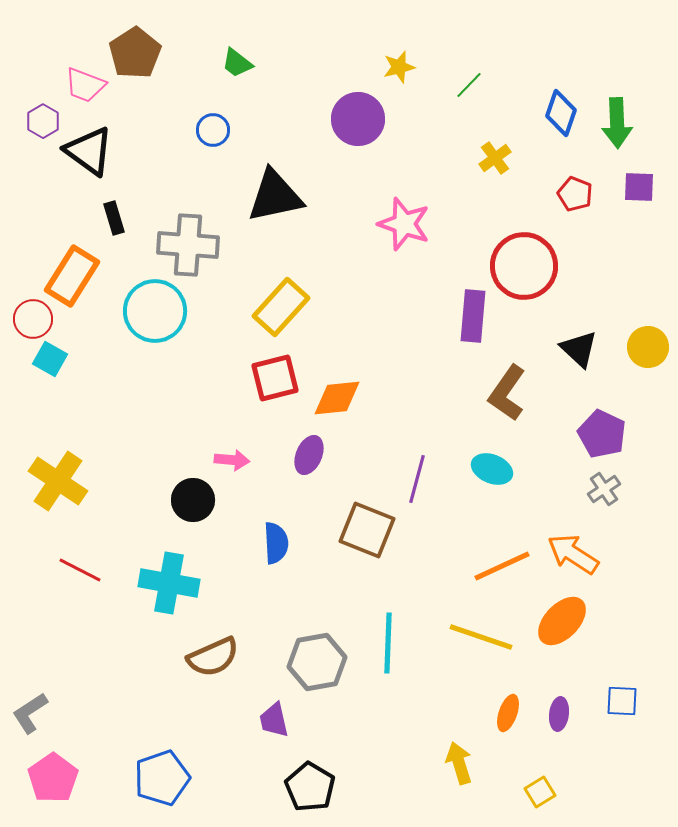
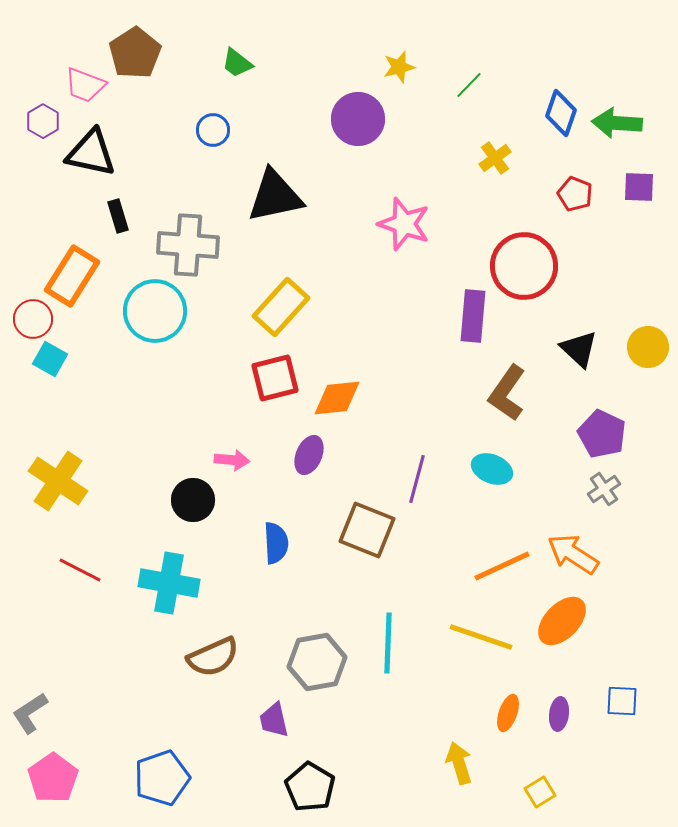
green arrow at (617, 123): rotated 96 degrees clockwise
black triangle at (89, 151): moved 2 px right, 2 px down; rotated 24 degrees counterclockwise
black rectangle at (114, 218): moved 4 px right, 2 px up
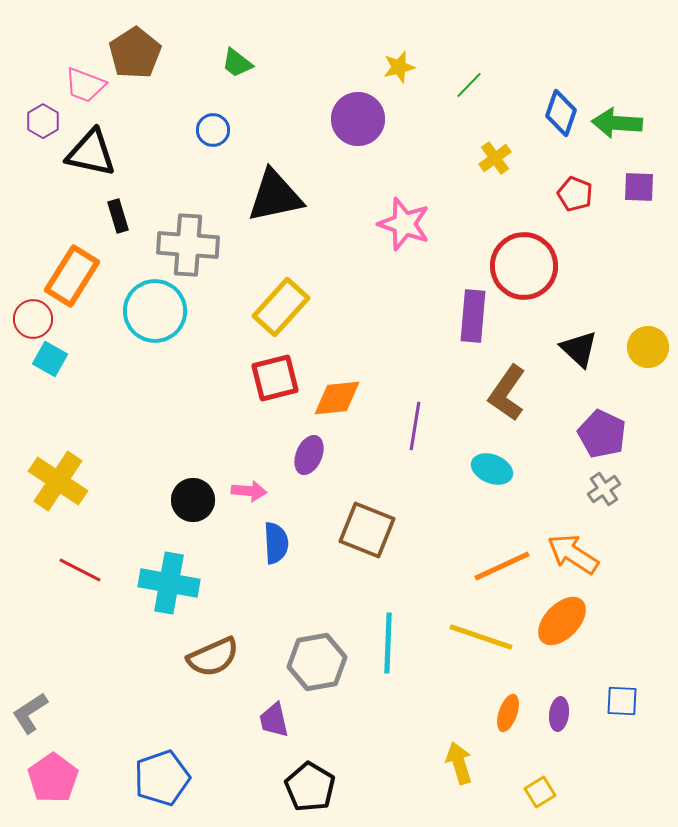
pink arrow at (232, 460): moved 17 px right, 31 px down
purple line at (417, 479): moved 2 px left, 53 px up; rotated 6 degrees counterclockwise
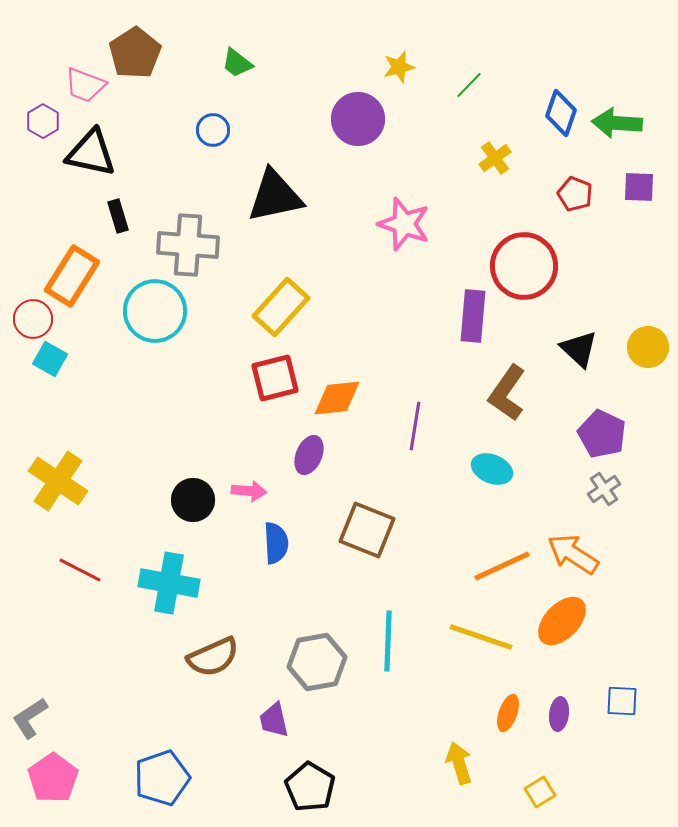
cyan line at (388, 643): moved 2 px up
gray L-shape at (30, 713): moved 5 px down
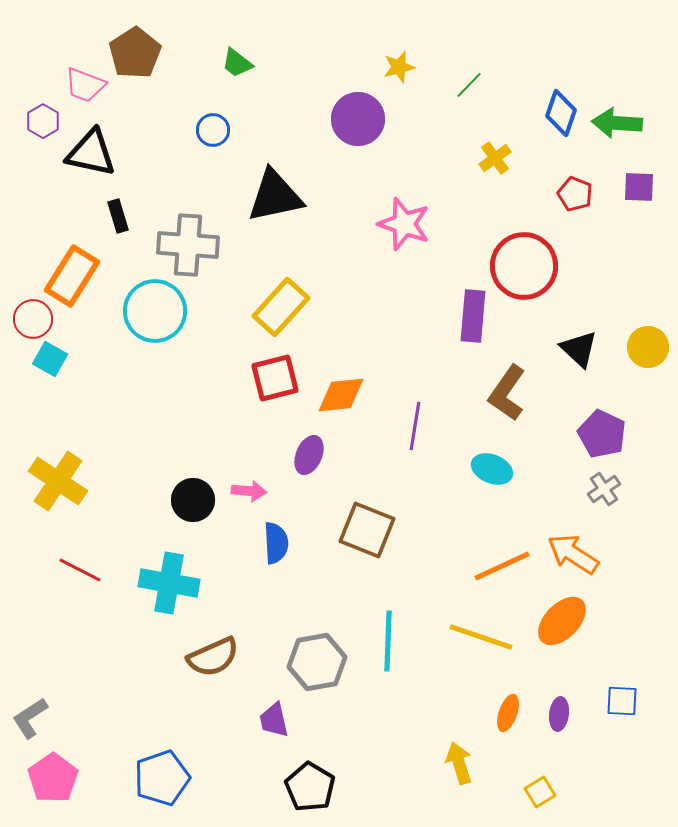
orange diamond at (337, 398): moved 4 px right, 3 px up
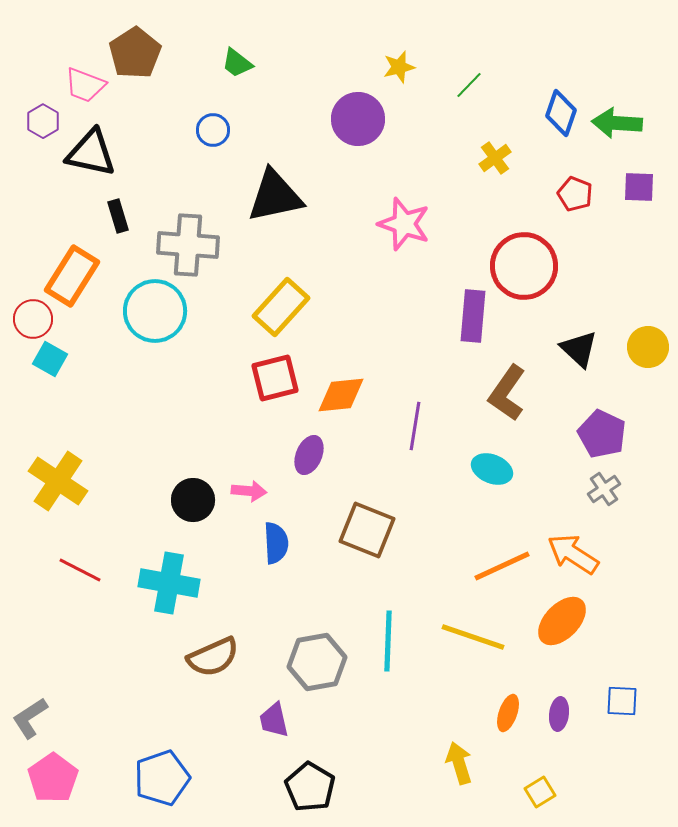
yellow line at (481, 637): moved 8 px left
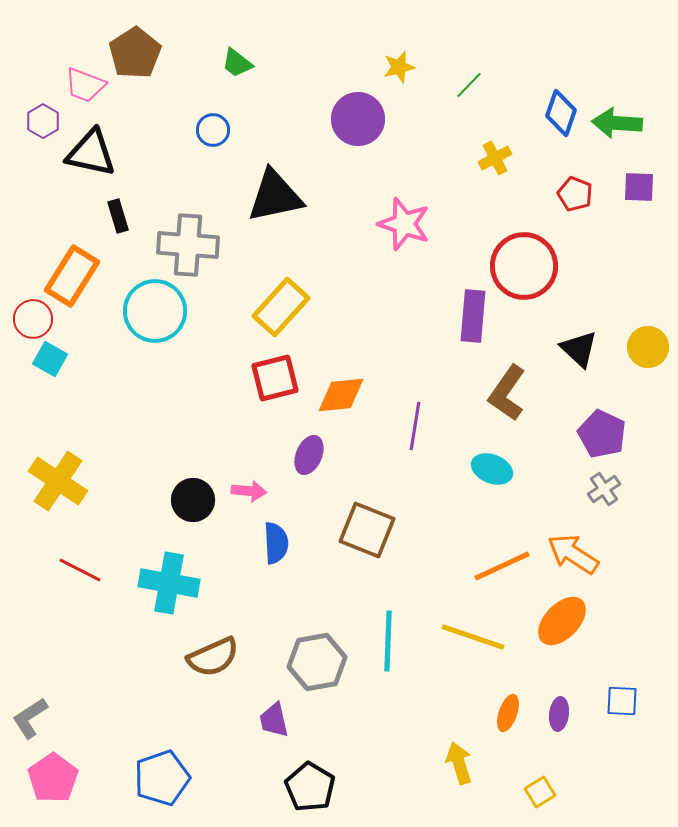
yellow cross at (495, 158): rotated 8 degrees clockwise
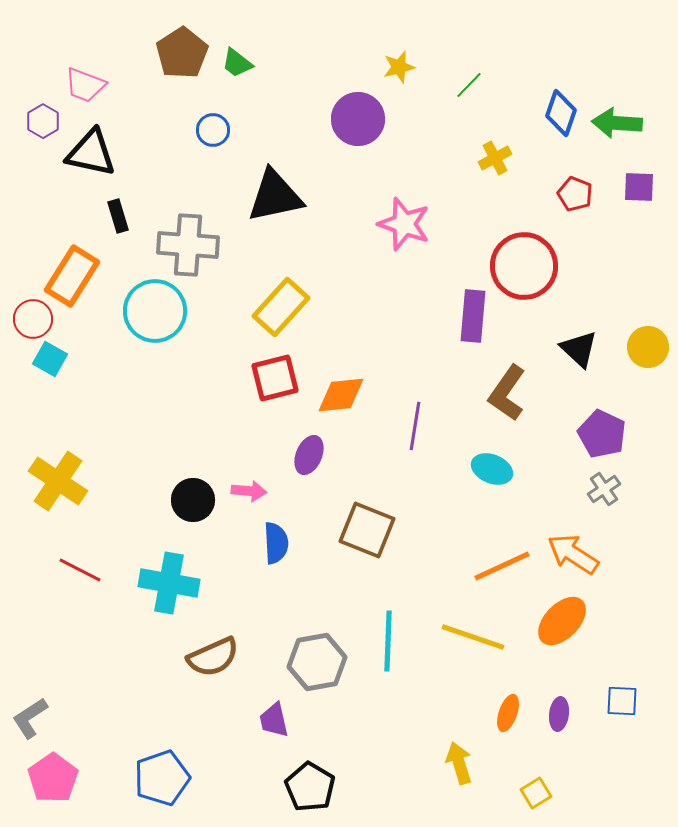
brown pentagon at (135, 53): moved 47 px right
yellow square at (540, 792): moved 4 px left, 1 px down
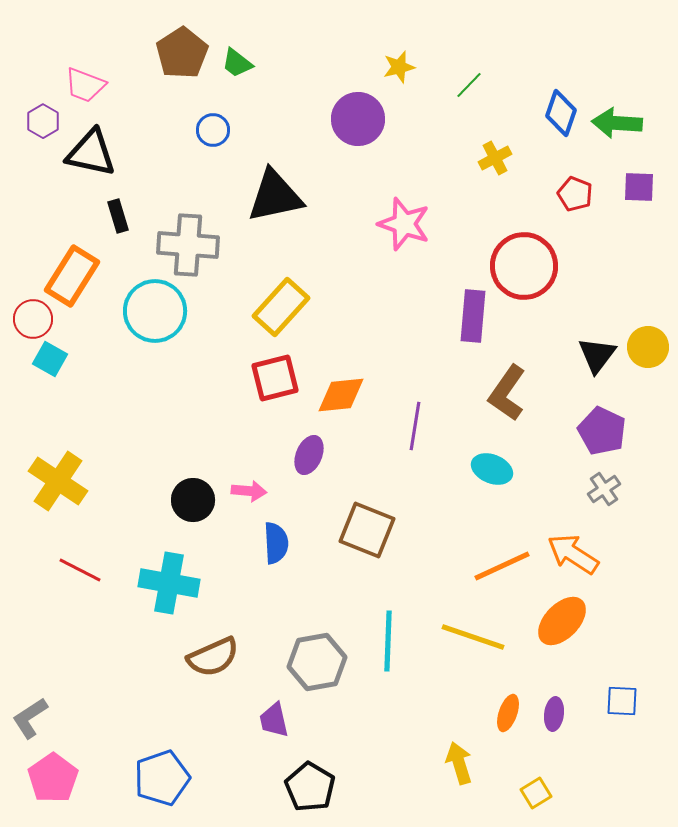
black triangle at (579, 349): moved 18 px right, 6 px down; rotated 24 degrees clockwise
purple pentagon at (602, 434): moved 3 px up
purple ellipse at (559, 714): moved 5 px left
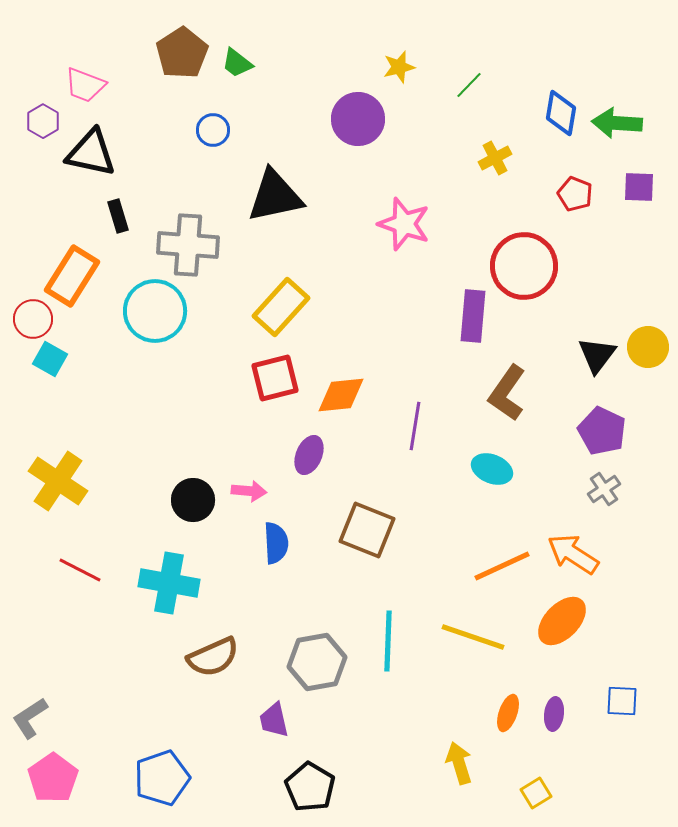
blue diamond at (561, 113): rotated 9 degrees counterclockwise
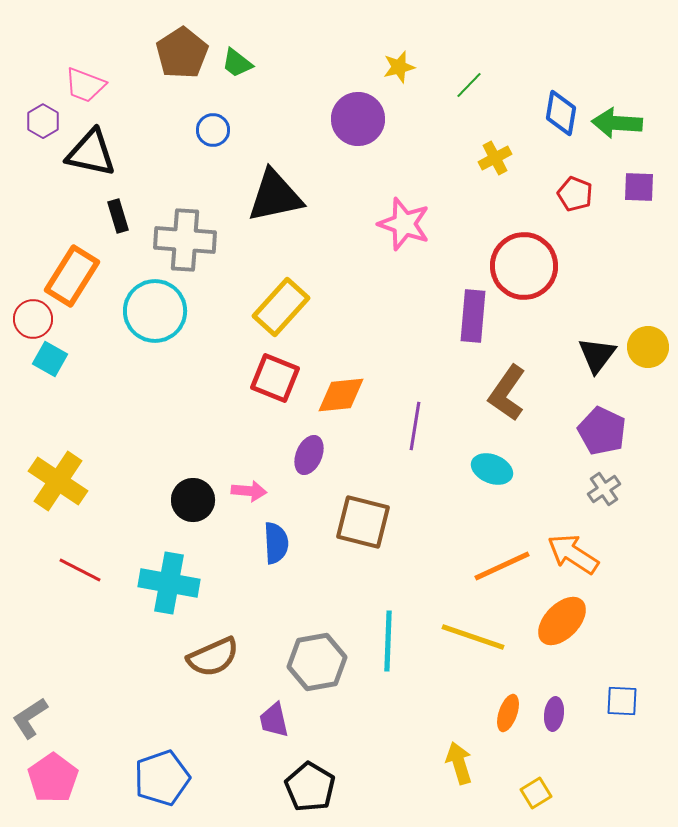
gray cross at (188, 245): moved 3 px left, 5 px up
red square at (275, 378): rotated 36 degrees clockwise
brown square at (367, 530): moved 4 px left, 8 px up; rotated 8 degrees counterclockwise
